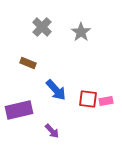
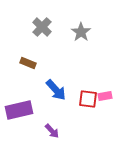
pink rectangle: moved 1 px left, 5 px up
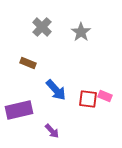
pink rectangle: rotated 32 degrees clockwise
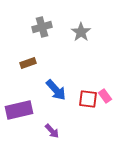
gray cross: rotated 30 degrees clockwise
brown rectangle: rotated 42 degrees counterclockwise
pink rectangle: rotated 32 degrees clockwise
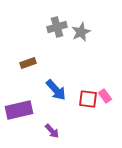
gray cross: moved 15 px right
gray star: rotated 12 degrees clockwise
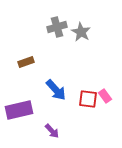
gray star: rotated 18 degrees counterclockwise
brown rectangle: moved 2 px left, 1 px up
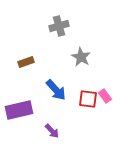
gray cross: moved 2 px right, 1 px up
gray star: moved 25 px down
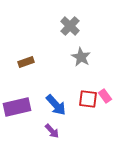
gray cross: moved 11 px right; rotated 30 degrees counterclockwise
blue arrow: moved 15 px down
purple rectangle: moved 2 px left, 3 px up
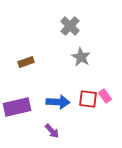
blue arrow: moved 2 px right, 3 px up; rotated 45 degrees counterclockwise
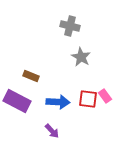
gray cross: rotated 30 degrees counterclockwise
brown rectangle: moved 5 px right, 14 px down; rotated 42 degrees clockwise
purple rectangle: moved 6 px up; rotated 40 degrees clockwise
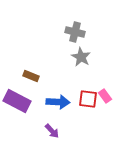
gray cross: moved 5 px right, 6 px down
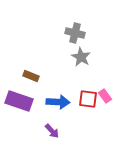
gray cross: moved 1 px down
purple rectangle: moved 2 px right; rotated 8 degrees counterclockwise
